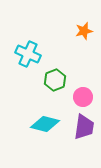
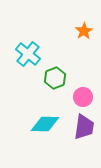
orange star: rotated 18 degrees counterclockwise
cyan cross: rotated 15 degrees clockwise
green hexagon: moved 2 px up
cyan diamond: rotated 12 degrees counterclockwise
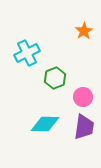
cyan cross: moved 1 px left, 1 px up; rotated 25 degrees clockwise
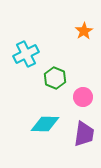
cyan cross: moved 1 px left, 1 px down
green hexagon: rotated 15 degrees counterclockwise
purple trapezoid: moved 7 px down
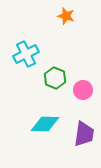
orange star: moved 18 px left, 15 px up; rotated 24 degrees counterclockwise
pink circle: moved 7 px up
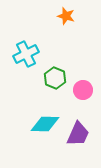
purple trapezoid: moved 6 px left; rotated 16 degrees clockwise
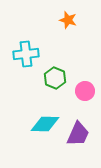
orange star: moved 2 px right, 4 px down
cyan cross: rotated 20 degrees clockwise
pink circle: moved 2 px right, 1 px down
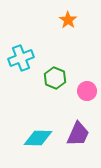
orange star: rotated 18 degrees clockwise
cyan cross: moved 5 px left, 4 px down; rotated 15 degrees counterclockwise
pink circle: moved 2 px right
cyan diamond: moved 7 px left, 14 px down
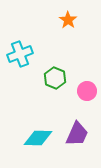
cyan cross: moved 1 px left, 4 px up
purple trapezoid: moved 1 px left
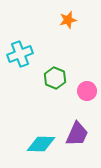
orange star: rotated 24 degrees clockwise
cyan diamond: moved 3 px right, 6 px down
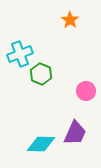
orange star: moved 2 px right; rotated 24 degrees counterclockwise
green hexagon: moved 14 px left, 4 px up
pink circle: moved 1 px left
purple trapezoid: moved 2 px left, 1 px up
